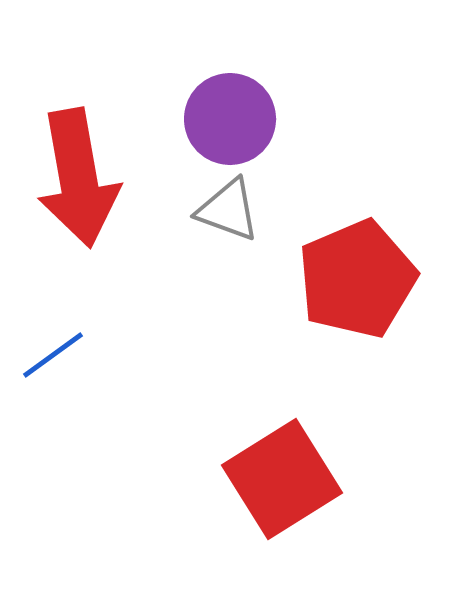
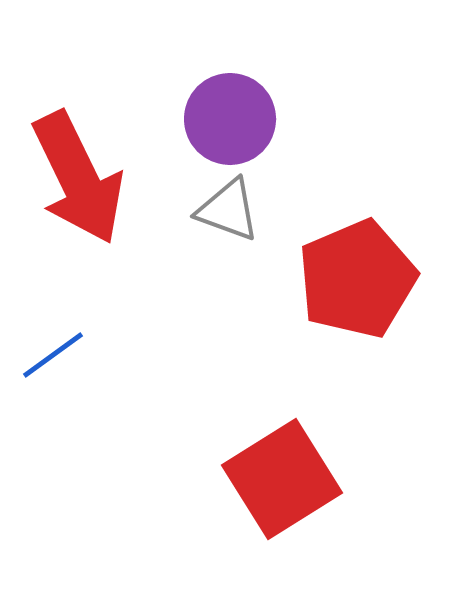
red arrow: rotated 16 degrees counterclockwise
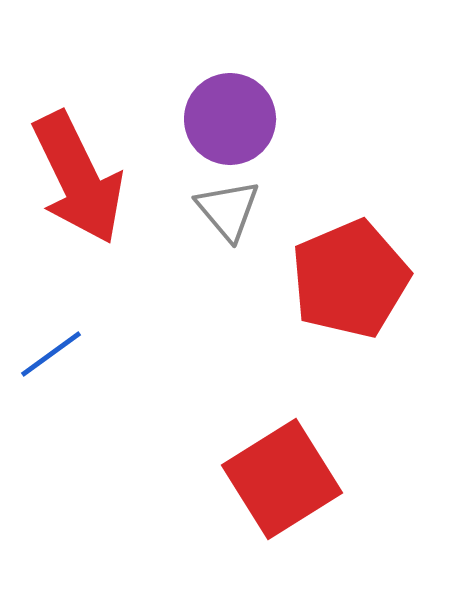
gray triangle: rotated 30 degrees clockwise
red pentagon: moved 7 px left
blue line: moved 2 px left, 1 px up
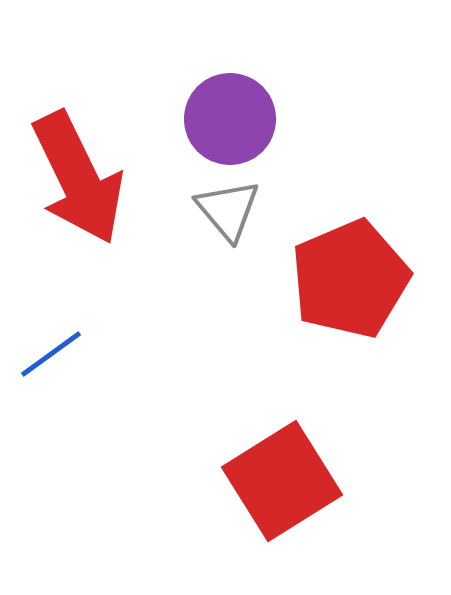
red square: moved 2 px down
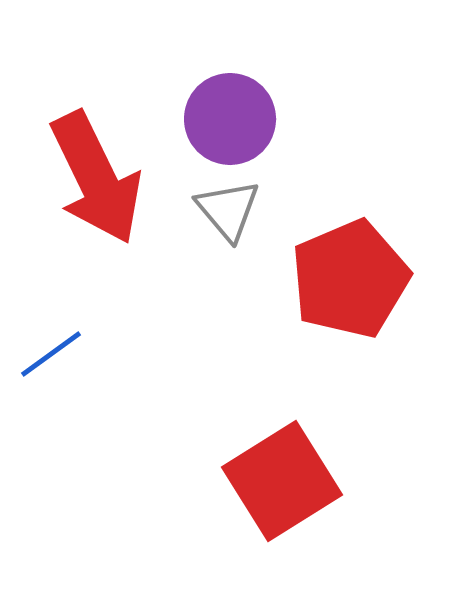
red arrow: moved 18 px right
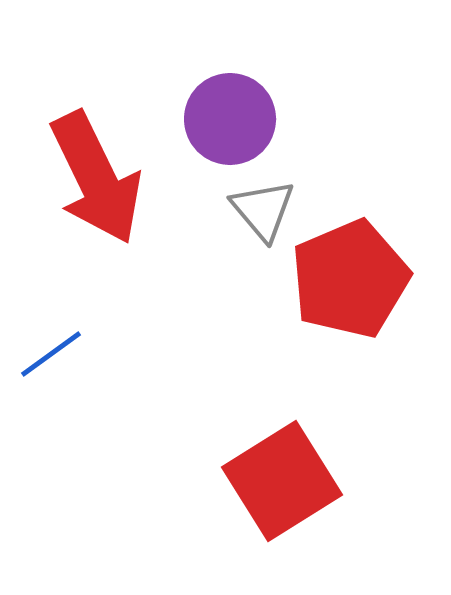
gray triangle: moved 35 px right
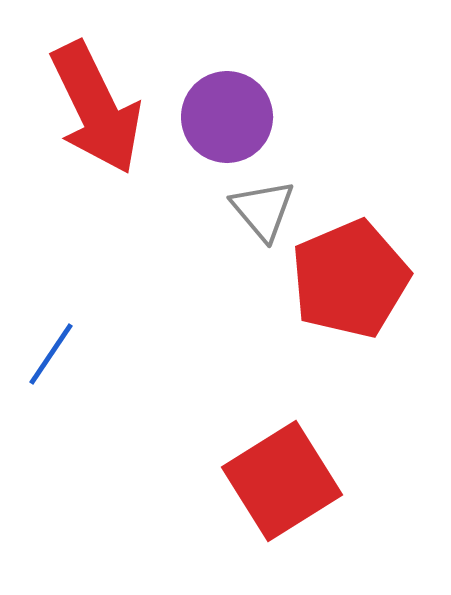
purple circle: moved 3 px left, 2 px up
red arrow: moved 70 px up
blue line: rotated 20 degrees counterclockwise
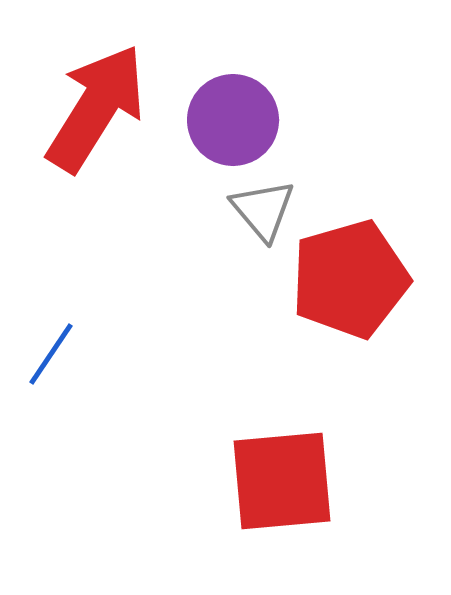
red arrow: rotated 122 degrees counterclockwise
purple circle: moved 6 px right, 3 px down
red pentagon: rotated 7 degrees clockwise
red square: rotated 27 degrees clockwise
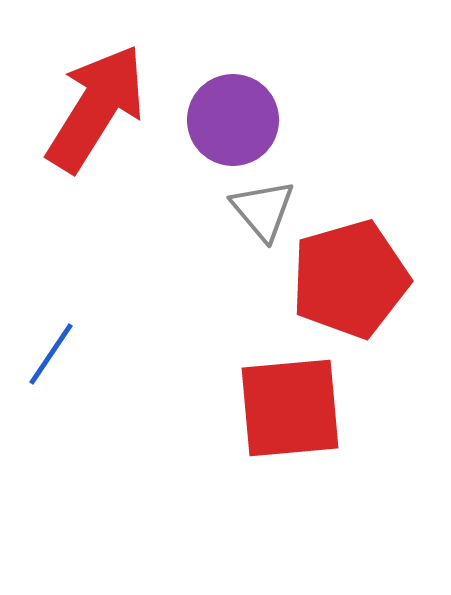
red square: moved 8 px right, 73 px up
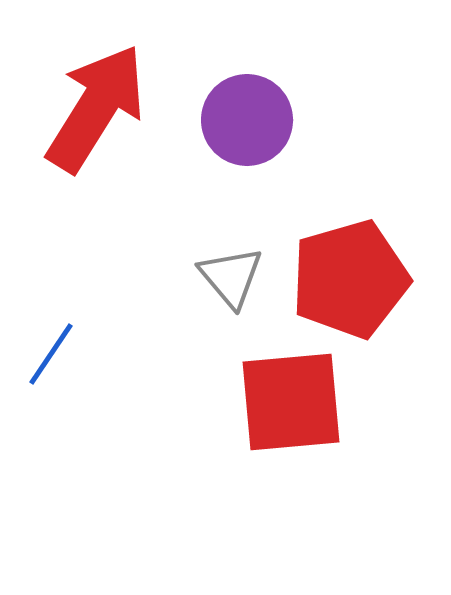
purple circle: moved 14 px right
gray triangle: moved 32 px left, 67 px down
red square: moved 1 px right, 6 px up
